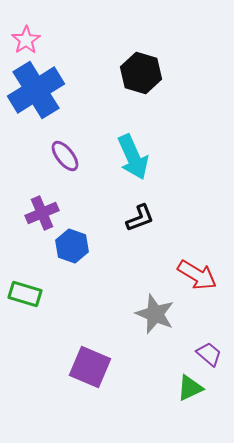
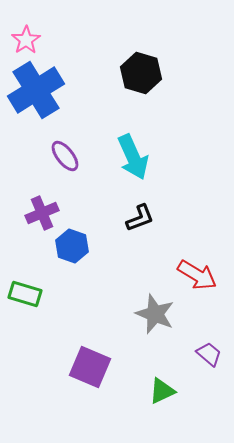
green triangle: moved 28 px left, 3 px down
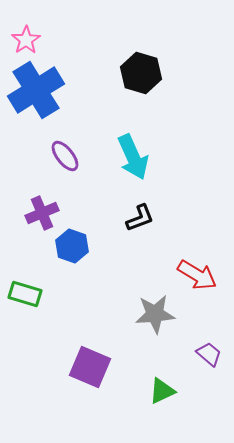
gray star: rotated 27 degrees counterclockwise
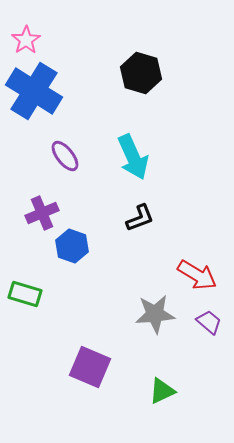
blue cross: moved 2 px left, 1 px down; rotated 26 degrees counterclockwise
purple trapezoid: moved 32 px up
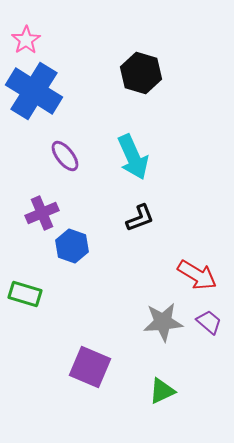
gray star: moved 8 px right, 8 px down
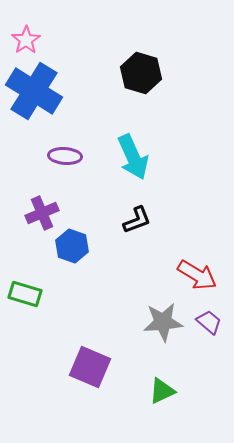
purple ellipse: rotated 48 degrees counterclockwise
black L-shape: moved 3 px left, 2 px down
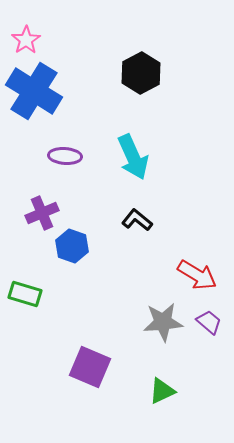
black hexagon: rotated 15 degrees clockwise
black L-shape: rotated 120 degrees counterclockwise
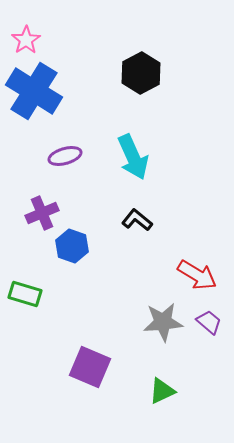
purple ellipse: rotated 20 degrees counterclockwise
